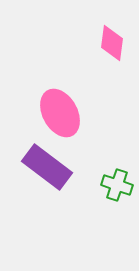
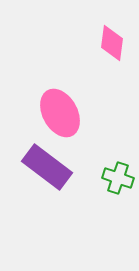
green cross: moved 1 px right, 7 px up
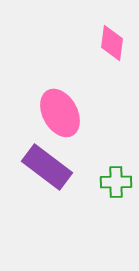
green cross: moved 2 px left, 4 px down; rotated 20 degrees counterclockwise
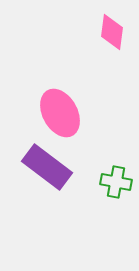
pink diamond: moved 11 px up
green cross: rotated 12 degrees clockwise
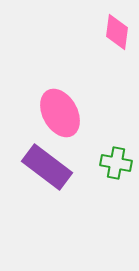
pink diamond: moved 5 px right
green cross: moved 19 px up
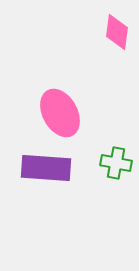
purple rectangle: moved 1 px left, 1 px down; rotated 33 degrees counterclockwise
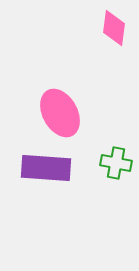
pink diamond: moved 3 px left, 4 px up
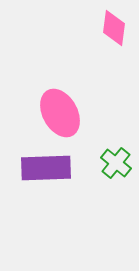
green cross: rotated 28 degrees clockwise
purple rectangle: rotated 6 degrees counterclockwise
